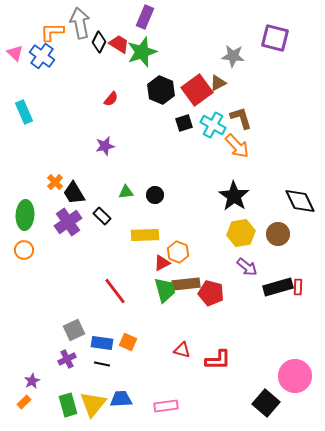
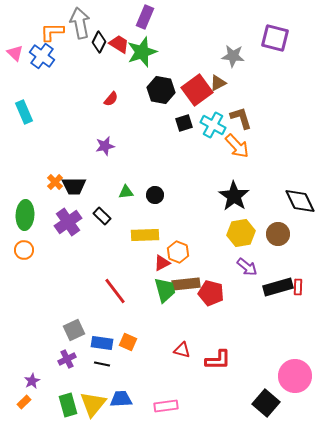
black hexagon at (161, 90): rotated 12 degrees counterclockwise
black trapezoid at (74, 193): moved 7 px up; rotated 60 degrees counterclockwise
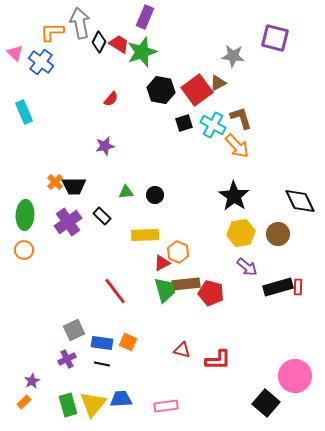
blue cross at (42, 56): moved 1 px left, 6 px down
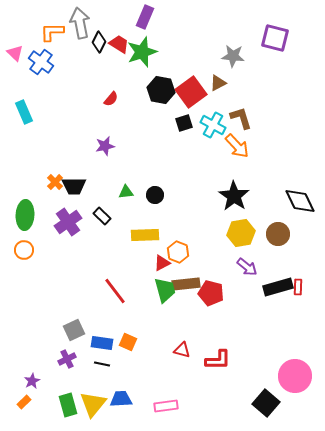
red square at (197, 90): moved 6 px left, 2 px down
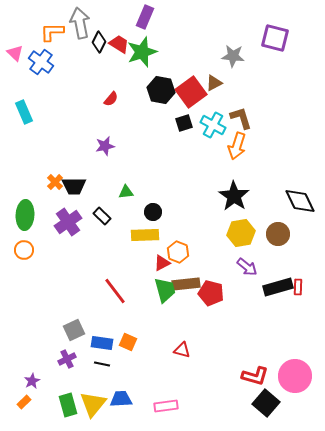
brown triangle at (218, 83): moved 4 px left
orange arrow at (237, 146): rotated 60 degrees clockwise
black circle at (155, 195): moved 2 px left, 17 px down
red L-shape at (218, 360): moved 37 px right, 16 px down; rotated 16 degrees clockwise
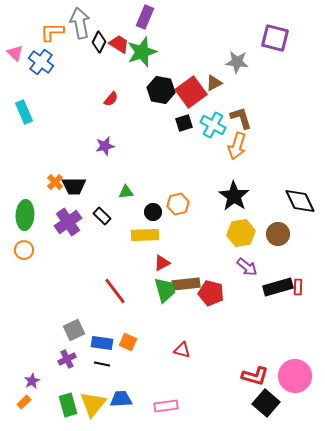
gray star at (233, 56): moved 4 px right, 6 px down
orange hexagon at (178, 252): moved 48 px up; rotated 25 degrees clockwise
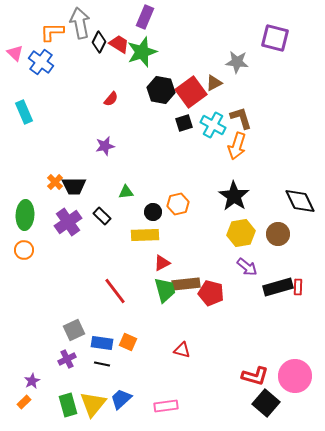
blue trapezoid at (121, 399): rotated 40 degrees counterclockwise
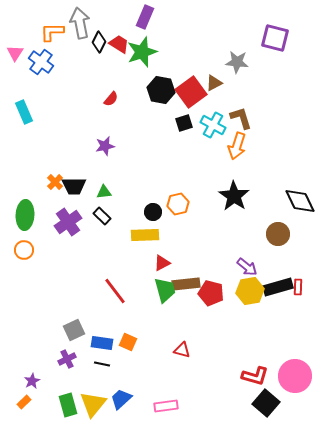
pink triangle at (15, 53): rotated 18 degrees clockwise
green triangle at (126, 192): moved 22 px left
yellow hexagon at (241, 233): moved 9 px right, 58 px down
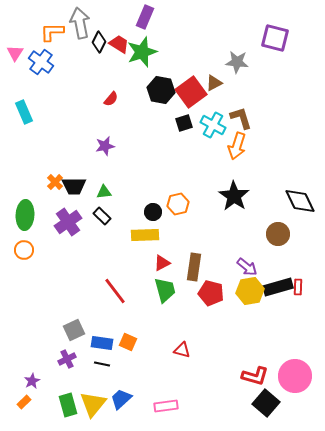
brown rectangle at (186, 284): moved 8 px right, 17 px up; rotated 76 degrees counterclockwise
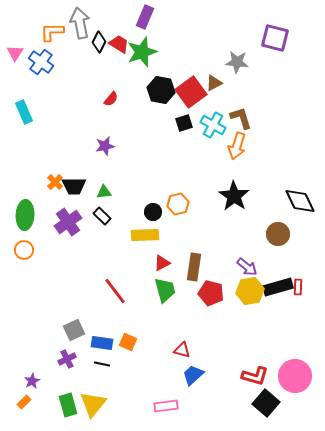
blue trapezoid at (121, 399): moved 72 px right, 24 px up
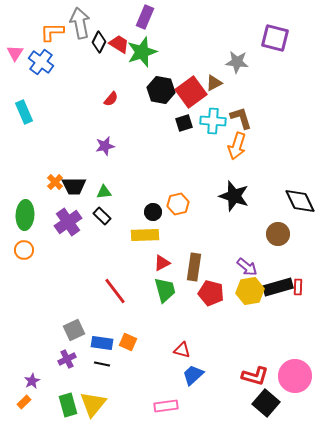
cyan cross at (213, 125): moved 4 px up; rotated 25 degrees counterclockwise
black star at (234, 196): rotated 16 degrees counterclockwise
